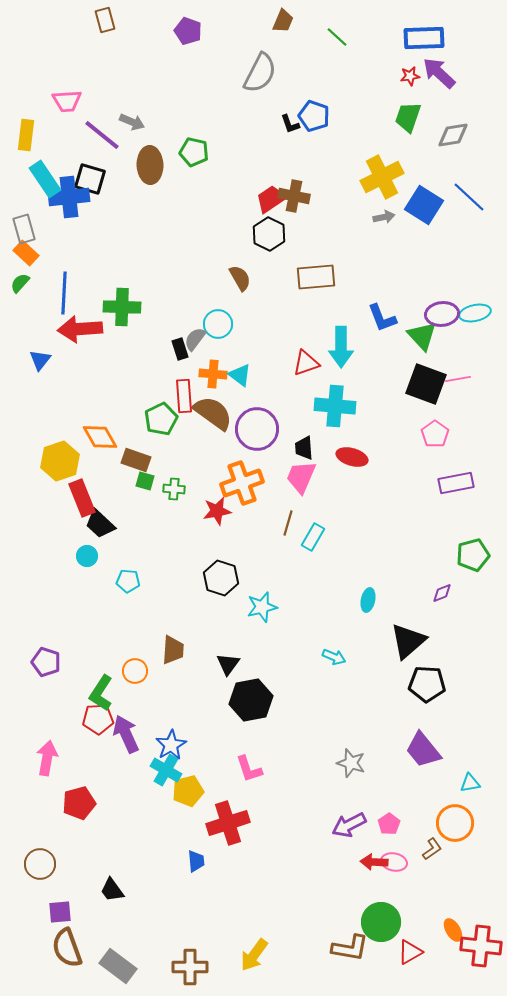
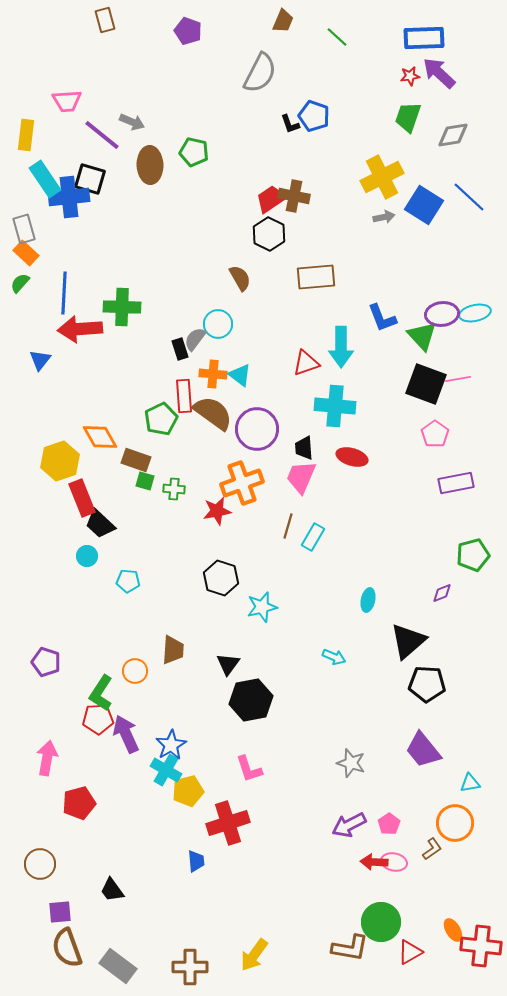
brown line at (288, 523): moved 3 px down
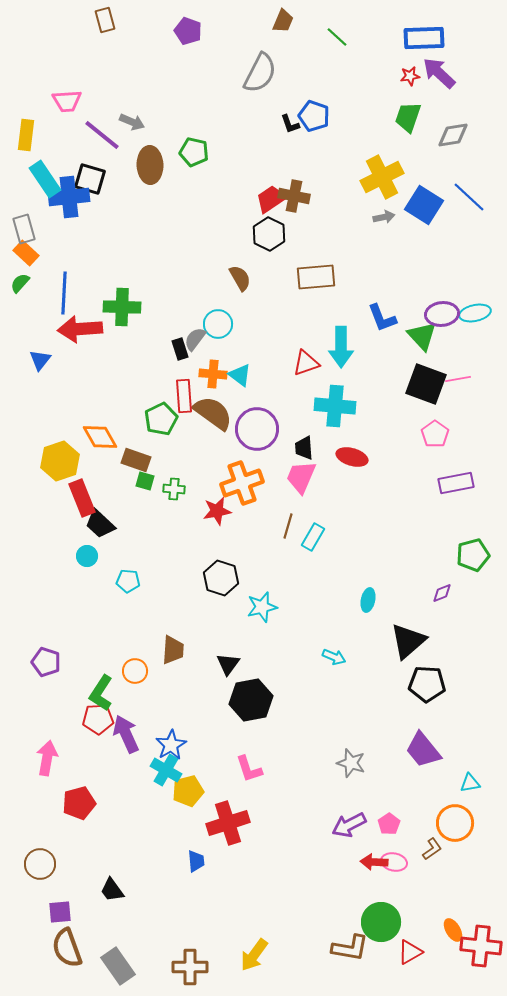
gray rectangle at (118, 966): rotated 18 degrees clockwise
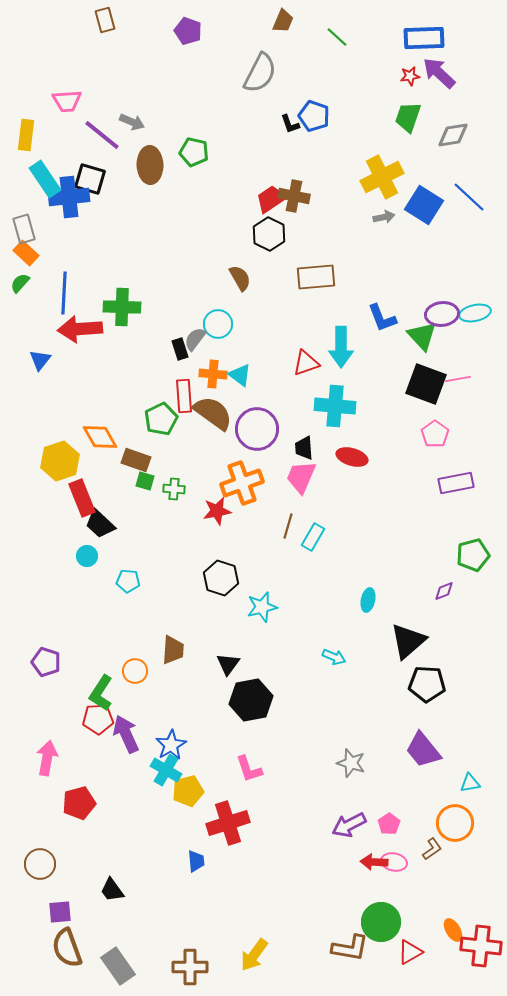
purple diamond at (442, 593): moved 2 px right, 2 px up
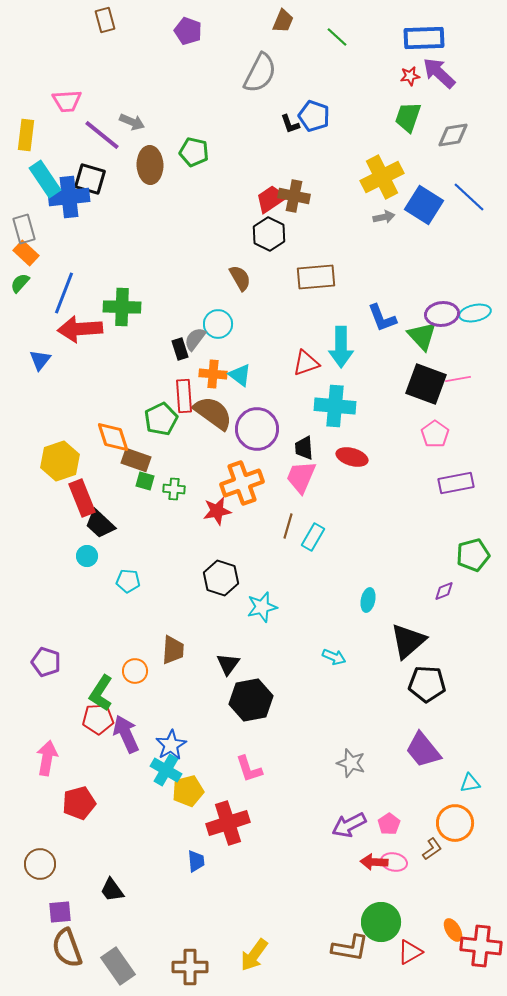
blue line at (64, 293): rotated 18 degrees clockwise
orange diamond at (100, 437): moved 13 px right; rotated 12 degrees clockwise
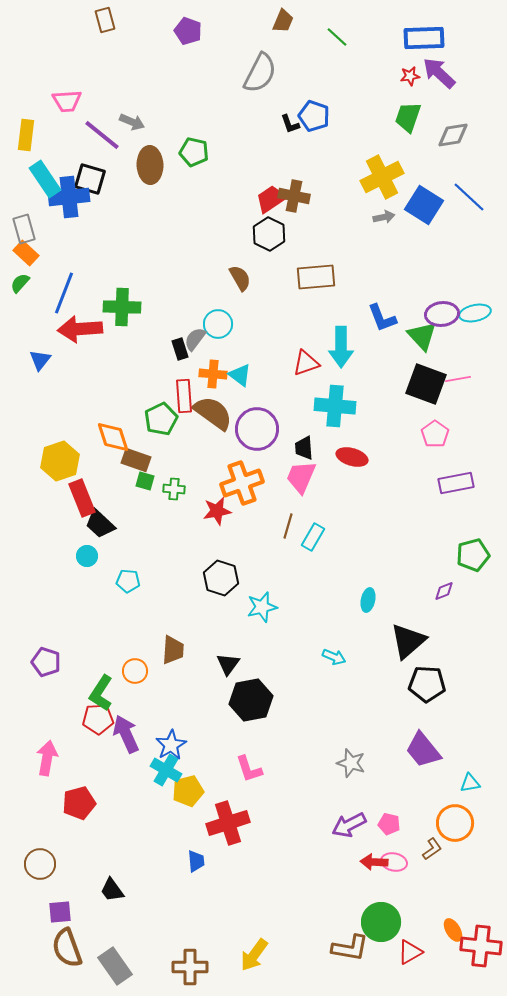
pink pentagon at (389, 824): rotated 25 degrees counterclockwise
gray rectangle at (118, 966): moved 3 px left
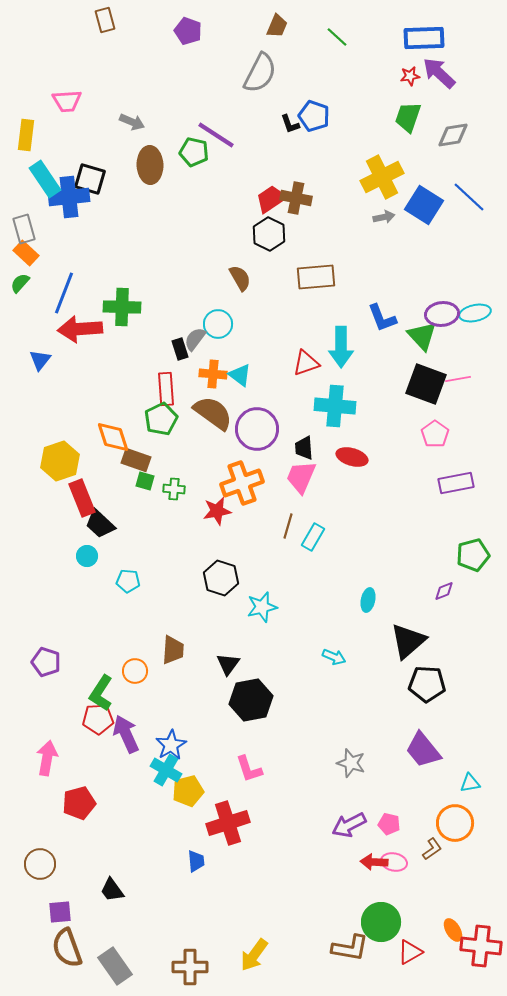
brown trapezoid at (283, 21): moved 6 px left, 5 px down
purple line at (102, 135): moved 114 px right; rotated 6 degrees counterclockwise
brown cross at (294, 196): moved 2 px right, 2 px down
red rectangle at (184, 396): moved 18 px left, 7 px up
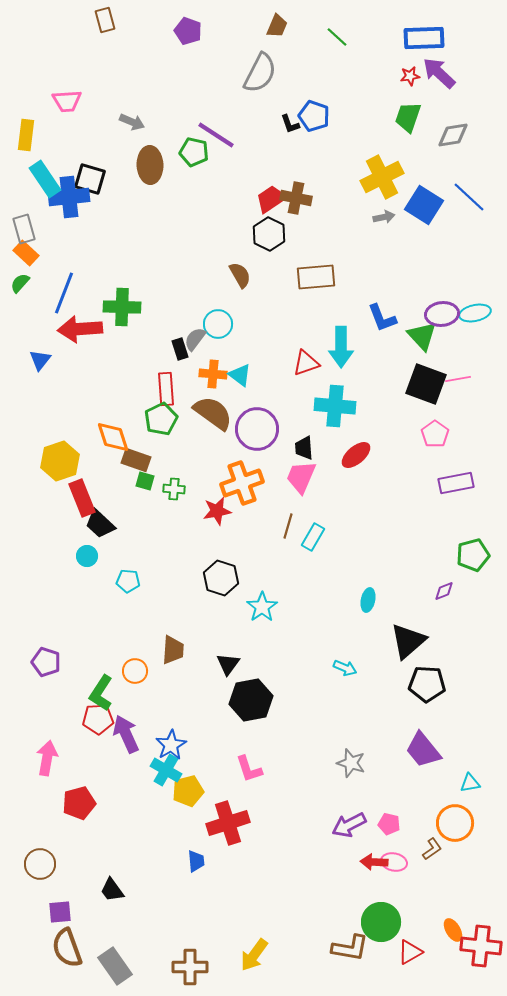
brown semicircle at (240, 278): moved 3 px up
red ellipse at (352, 457): moved 4 px right, 2 px up; rotated 56 degrees counterclockwise
cyan star at (262, 607): rotated 20 degrees counterclockwise
cyan arrow at (334, 657): moved 11 px right, 11 px down
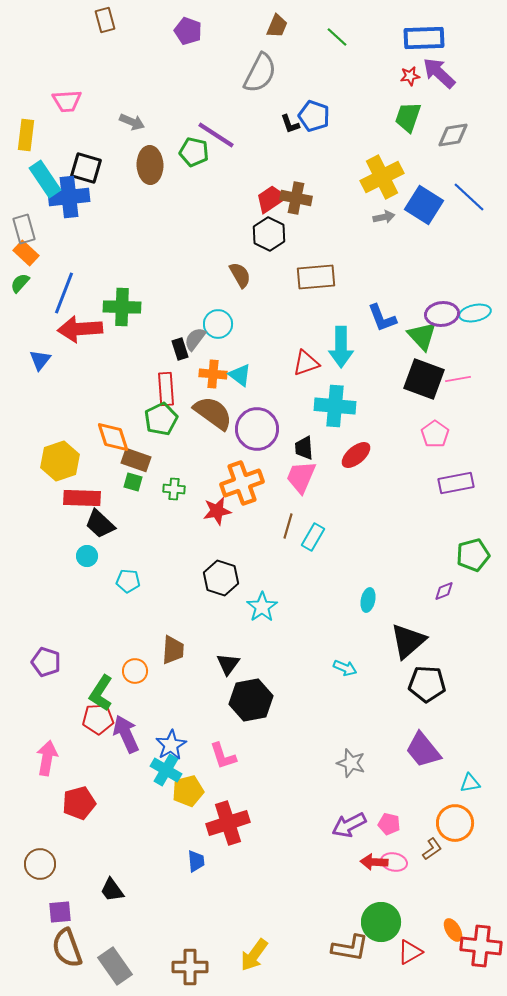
black square at (90, 179): moved 4 px left, 11 px up
black square at (426, 384): moved 2 px left, 5 px up
green square at (145, 481): moved 12 px left, 1 px down
red rectangle at (82, 498): rotated 66 degrees counterclockwise
pink L-shape at (249, 769): moved 26 px left, 13 px up
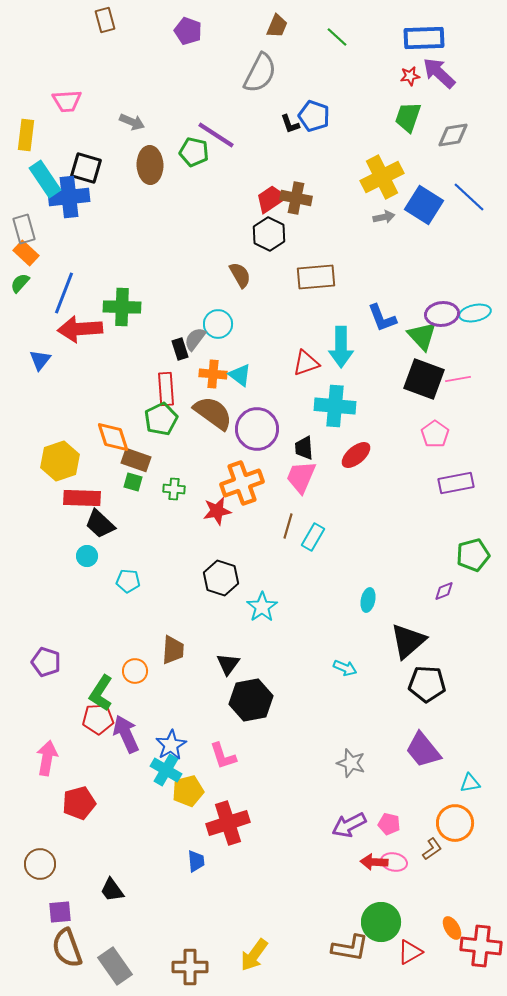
orange ellipse at (453, 930): moved 1 px left, 2 px up
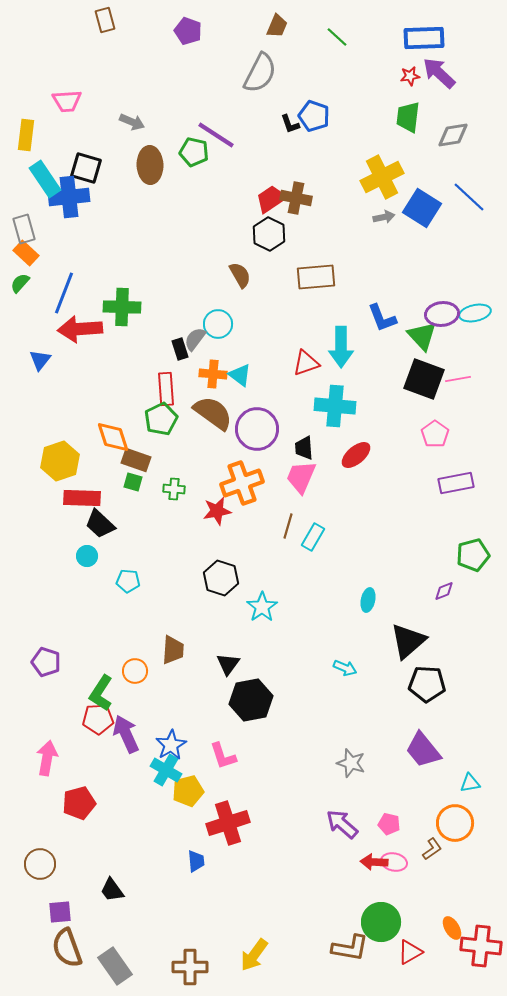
green trapezoid at (408, 117): rotated 12 degrees counterclockwise
blue square at (424, 205): moved 2 px left, 3 px down
purple arrow at (349, 825): moved 7 px left, 1 px up; rotated 68 degrees clockwise
